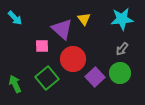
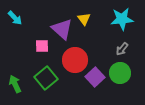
red circle: moved 2 px right, 1 px down
green square: moved 1 px left
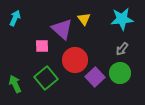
cyan arrow: rotated 112 degrees counterclockwise
